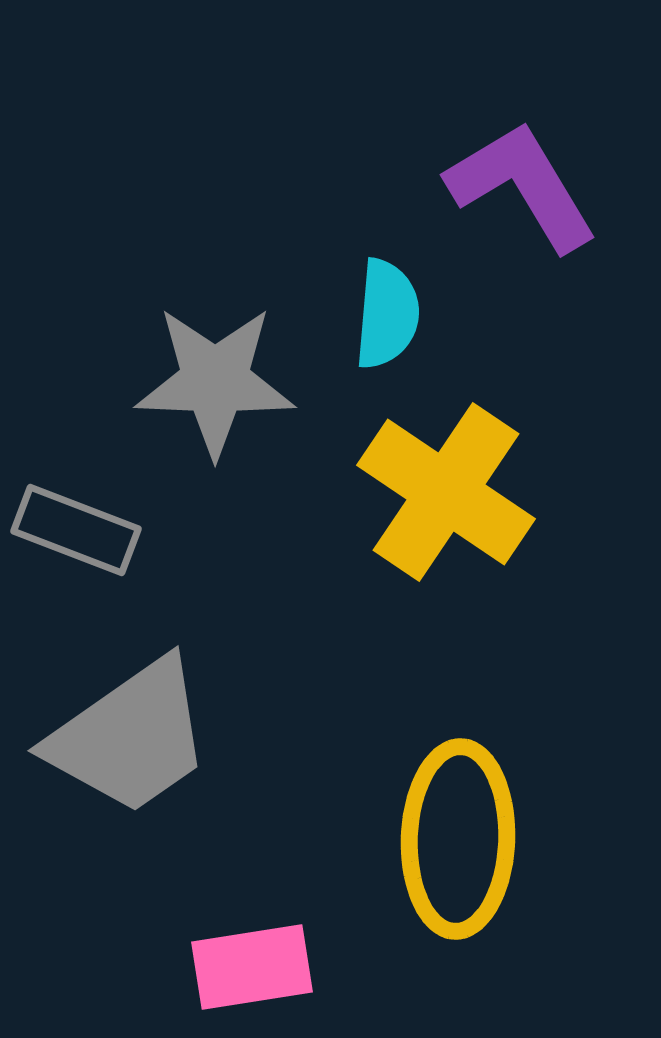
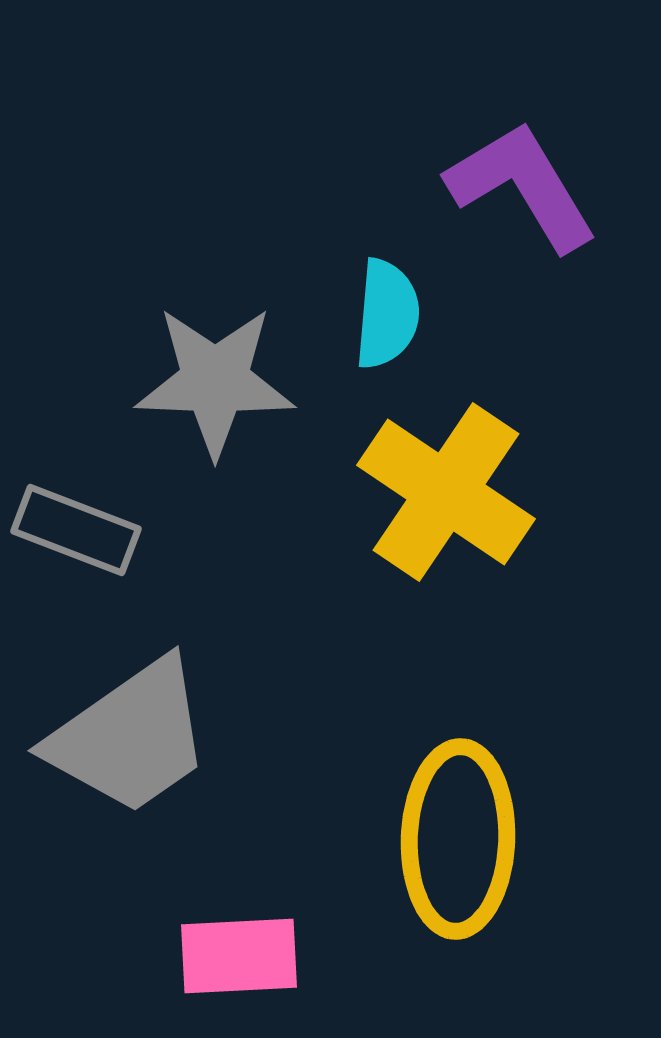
pink rectangle: moved 13 px left, 11 px up; rotated 6 degrees clockwise
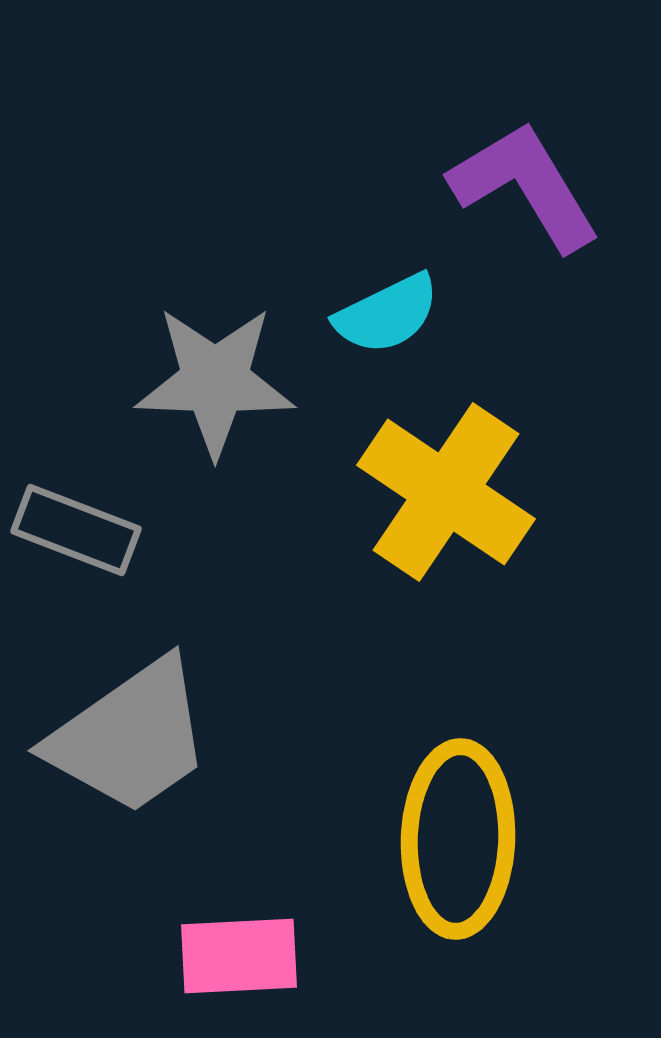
purple L-shape: moved 3 px right
cyan semicircle: rotated 59 degrees clockwise
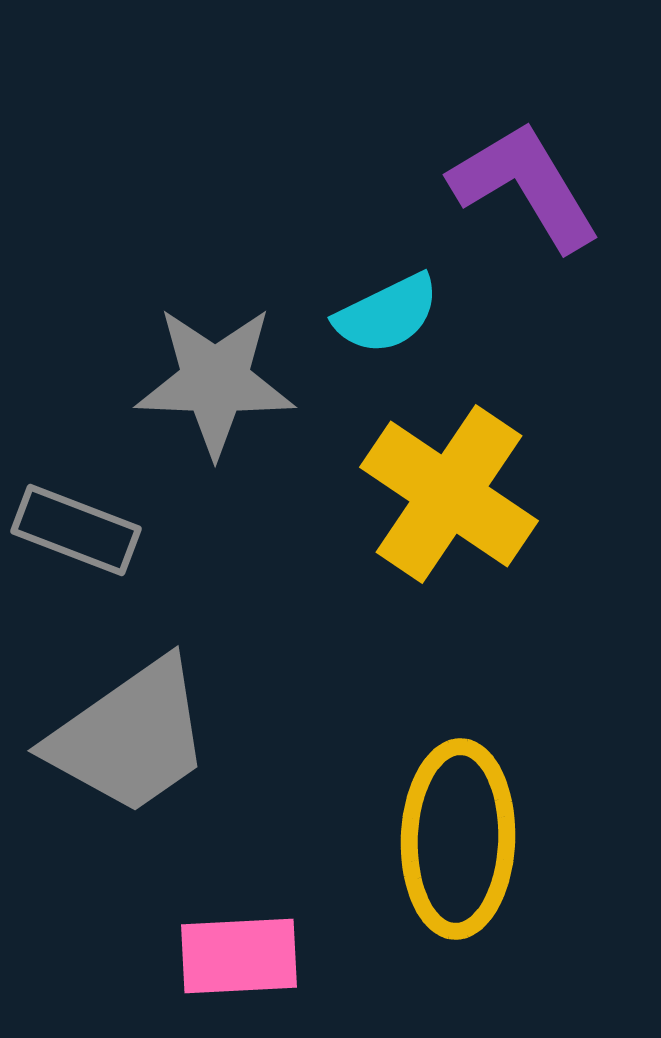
yellow cross: moved 3 px right, 2 px down
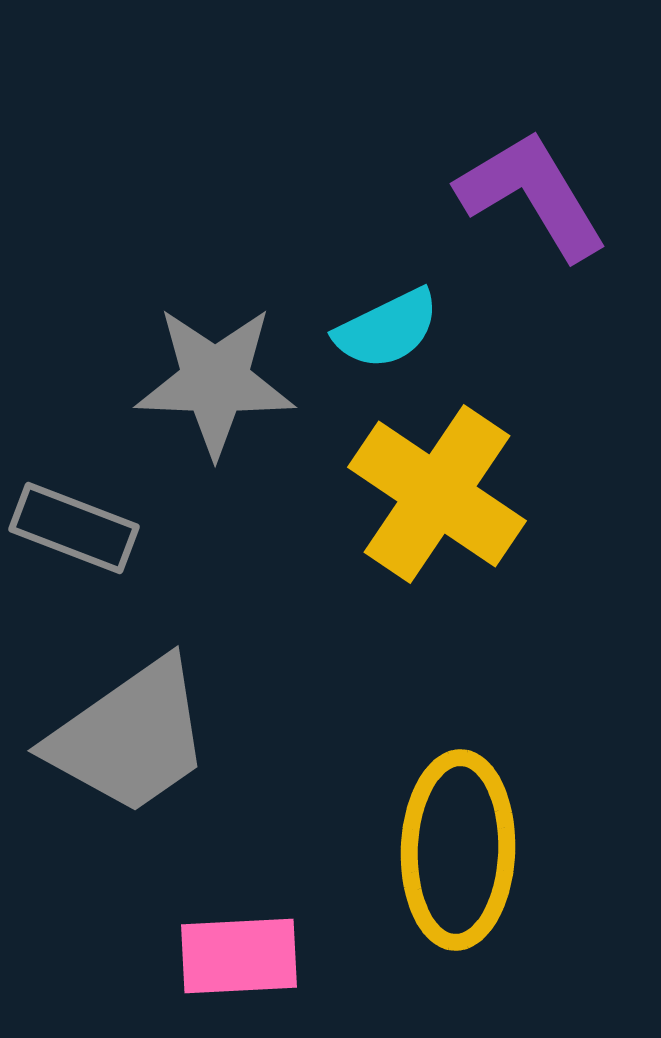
purple L-shape: moved 7 px right, 9 px down
cyan semicircle: moved 15 px down
yellow cross: moved 12 px left
gray rectangle: moved 2 px left, 2 px up
yellow ellipse: moved 11 px down
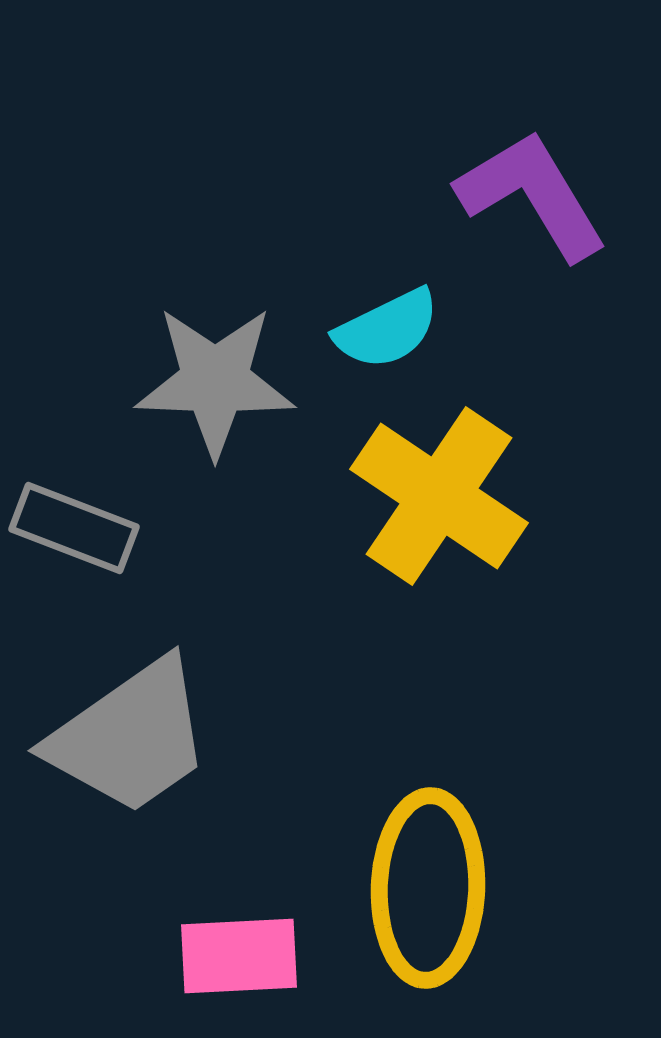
yellow cross: moved 2 px right, 2 px down
yellow ellipse: moved 30 px left, 38 px down
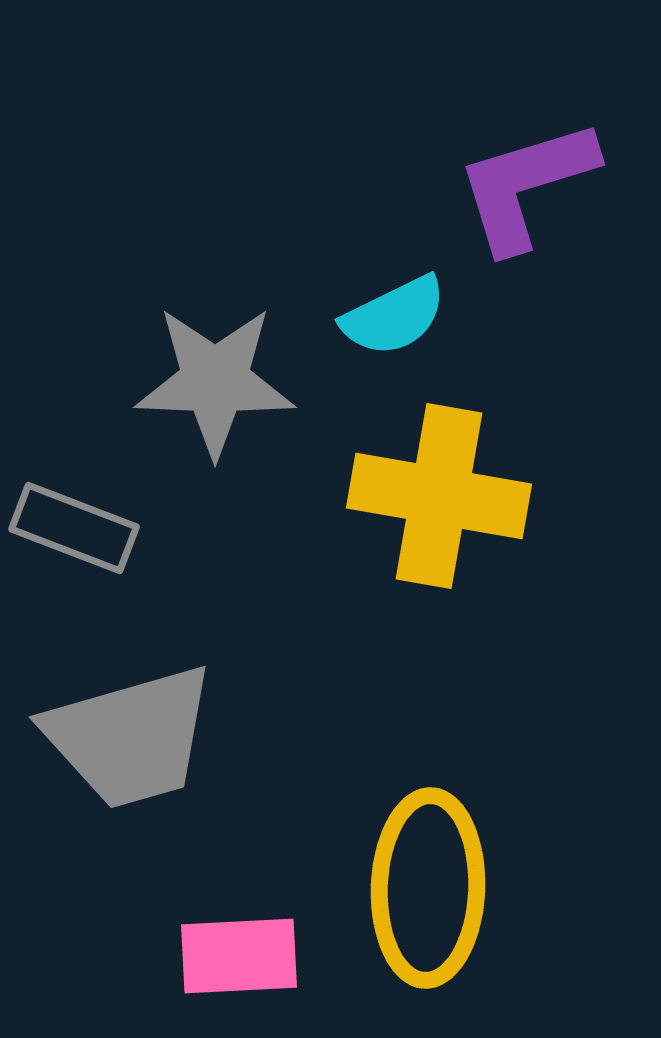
purple L-shape: moved 6 px left, 10 px up; rotated 76 degrees counterclockwise
cyan semicircle: moved 7 px right, 13 px up
yellow cross: rotated 24 degrees counterclockwise
gray trapezoid: rotated 19 degrees clockwise
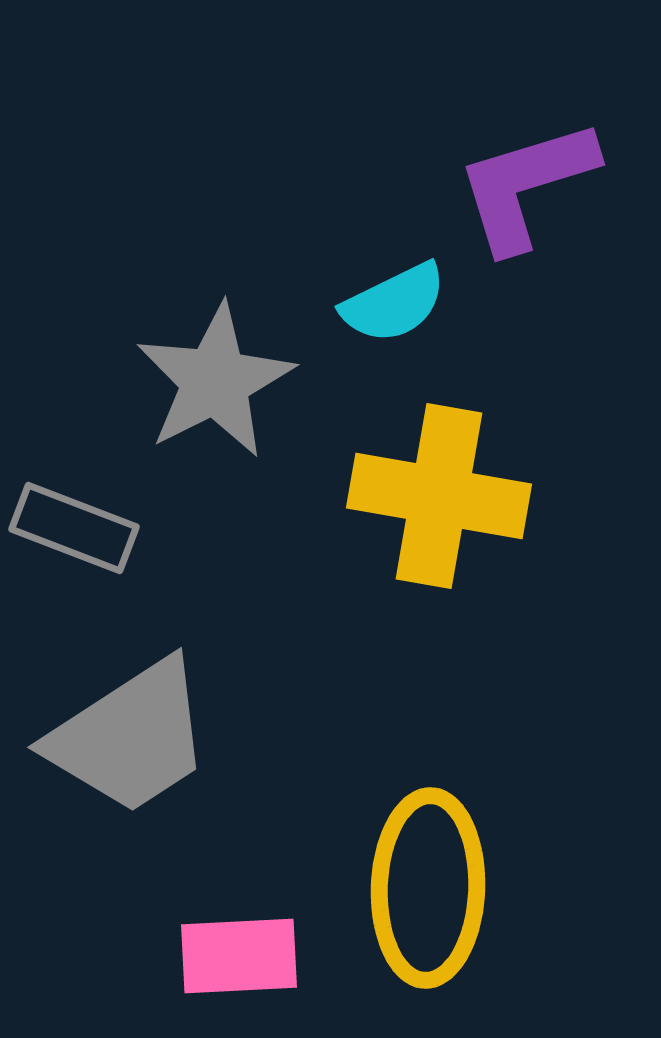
cyan semicircle: moved 13 px up
gray star: rotated 29 degrees counterclockwise
gray trapezoid: rotated 17 degrees counterclockwise
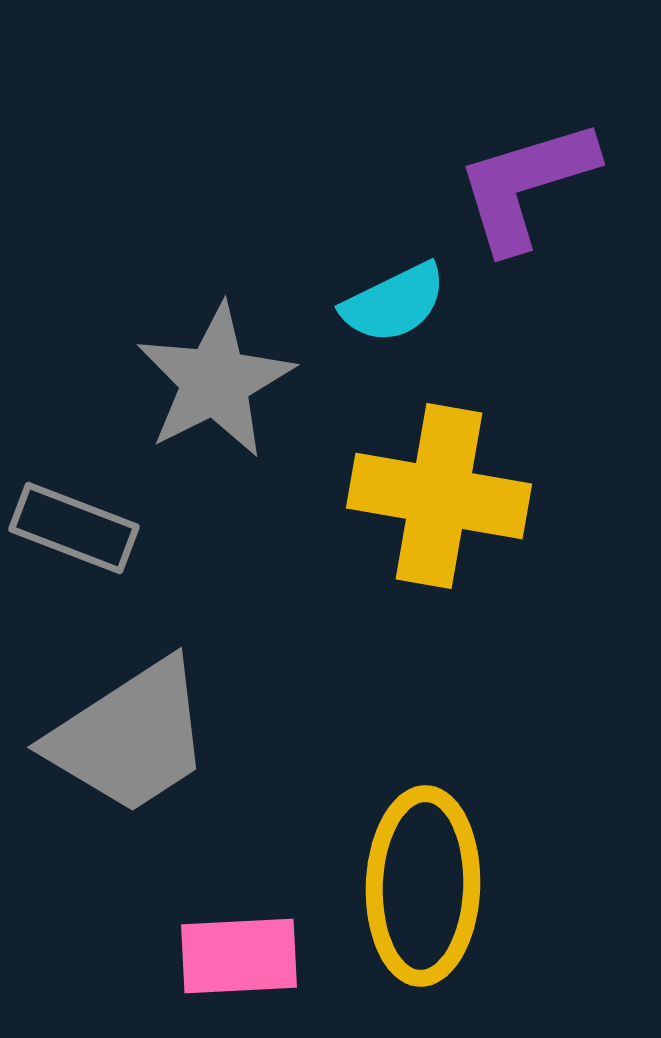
yellow ellipse: moved 5 px left, 2 px up
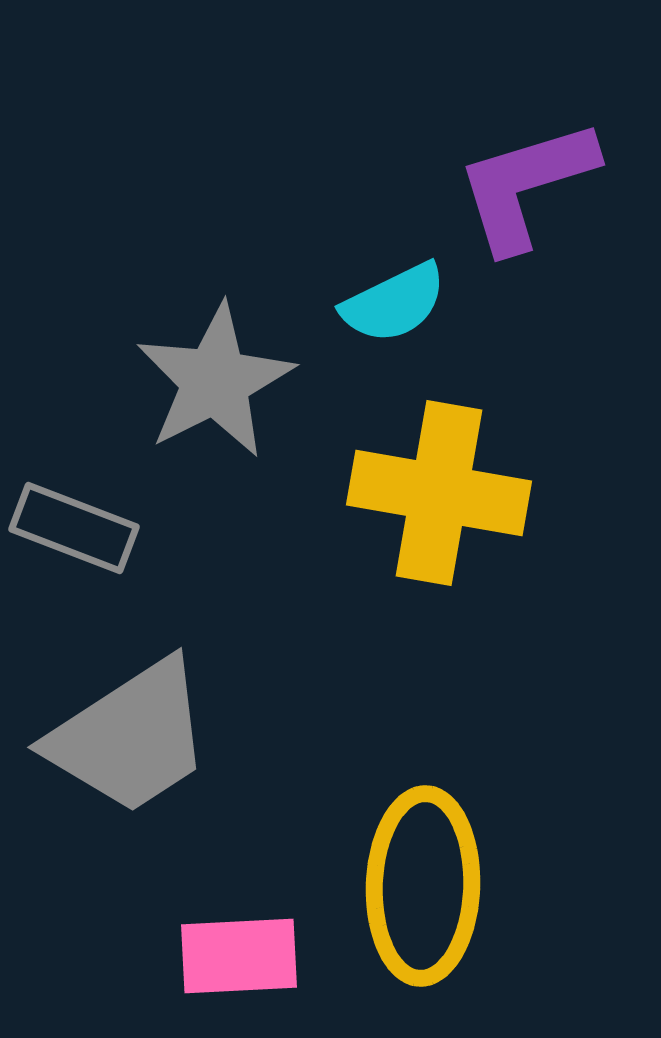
yellow cross: moved 3 px up
